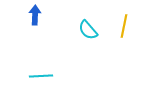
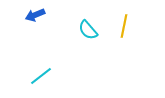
blue arrow: rotated 114 degrees counterclockwise
cyan line: rotated 35 degrees counterclockwise
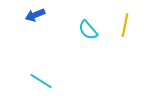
yellow line: moved 1 px right, 1 px up
cyan line: moved 5 px down; rotated 70 degrees clockwise
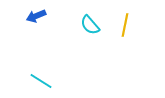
blue arrow: moved 1 px right, 1 px down
cyan semicircle: moved 2 px right, 5 px up
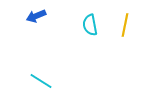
cyan semicircle: rotated 30 degrees clockwise
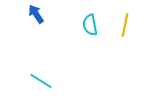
blue arrow: moved 2 px up; rotated 78 degrees clockwise
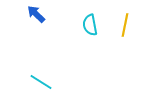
blue arrow: rotated 12 degrees counterclockwise
cyan line: moved 1 px down
